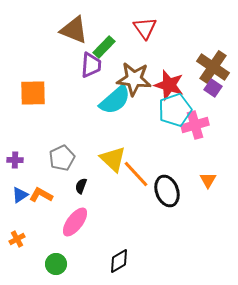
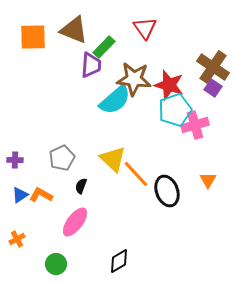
orange square: moved 56 px up
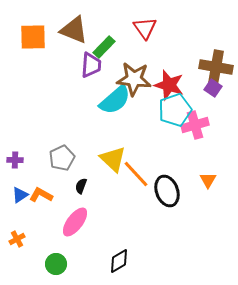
brown cross: moved 3 px right; rotated 24 degrees counterclockwise
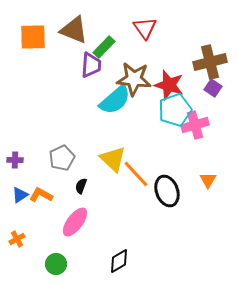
brown cross: moved 6 px left, 5 px up; rotated 24 degrees counterclockwise
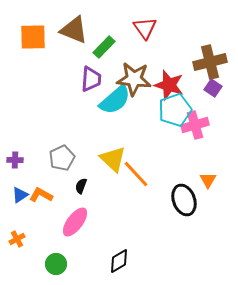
purple trapezoid: moved 14 px down
black ellipse: moved 17 px right, 9 px down
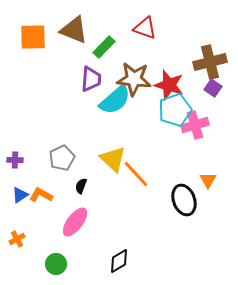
red triangle: rotated 35 degrees counterclockwise
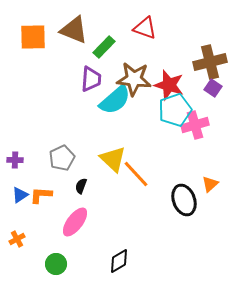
orange triangle: moved 2 px right, 4 px down; rotated 18 degrees clockwise
orange L-shape: rotated 25 degrees counterclockwise
